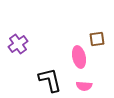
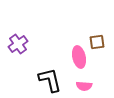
brown square: moved 3 px down
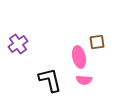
pink semicircle: moved 6 px up
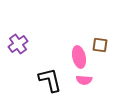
brown square: moved 3 px right, 3 px down; rotated 14 degrees clockwise
